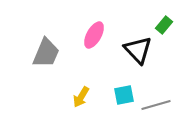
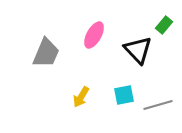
gray line: moved 2 px right
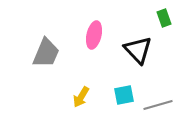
green rectangle: moved 7 px up; rotated 60 degrees counterclockwise
pink ellipse: rotated 16 degrees counterclockwise
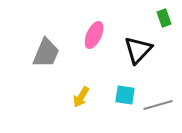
pink ellipse: rotated 12 degrees clockwise
black triangle: rotated 28 degrees clockwise
cyan square: moved 1 px right; rotated 20 degrees clockwise
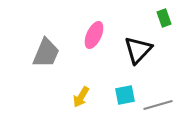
cyan square: rotated 20 degrees counterclockwise
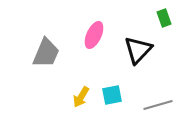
cyan square: moved 13 px left
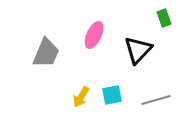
gray line: moved 2 px left, 5 px up
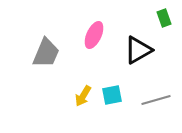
black triangle: rotated 16 degrees clockwise
yellow arrow: moved 2 px right, 1 px up
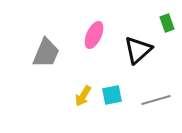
green rectangle: moved 3 px right, 5 px down
black triangle: rotated 12 degrees counterclockwise
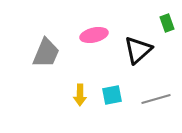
pink ellipse: rotated 52 degrees clockwise
yellow arrow: moved 3 px left, 1 px up; rotated 30 degrees counterclockwise
gray line: moved 1 px up
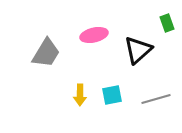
gray trapezoid: rotated 8 degrees clockwise
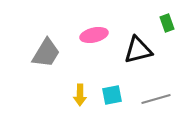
black triangle: rotated 28 degrees clockwise
